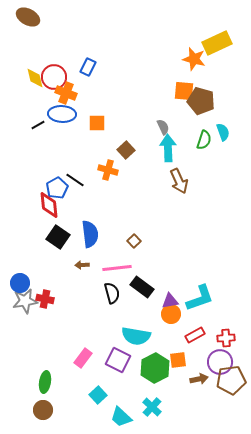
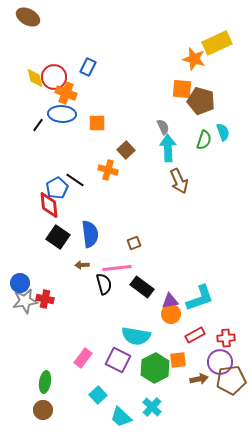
orange square at (184, 91): moved 2 px left, 2 px up
black line at (38, 125): rotated 24 degrees counterclockwise
brown square at (134, 241): moved 2 px down; rotated 24 degrees clockwise
black semicircle at (112, 293): moved 8 px left, 9 px up
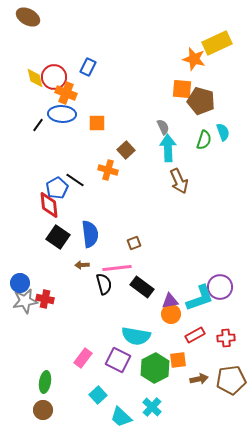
purple circle at (220, 362): moved 75 px up
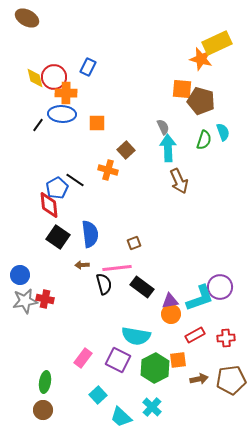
brown ellipse at (28, 17): moved 1 px left, 1 px down
orange star at (194, 59): moved 7 px right
orange cross at (66, 93): rotated 20 degrees counterclockwise
blue circle at (20, 283): moved 8 px up
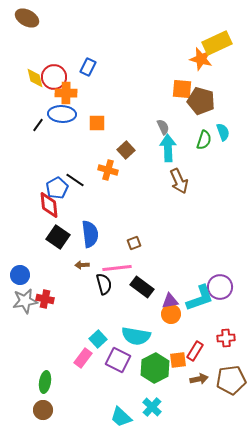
red rectangle at (195, 335): moved 16 px down; rotated 30 degrees counterclockwise
cyan square at (98, 395): moved 56 px up
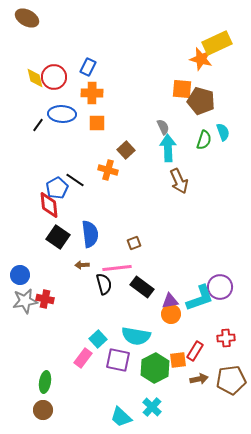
orange cross at (66, 93): moved 26 px right
purple square at (118, 360): rotated 15 degrees counterclockwise
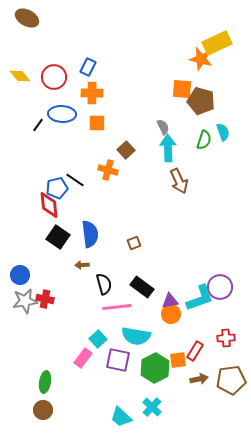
yellow diamond at (35, 78): moved 15 px left, 2 px up; rotated 25 degrees counterclockwise
blue pentagon at (57, 188): rotated 15 degrees clockwise
pink line at (117, 268): moved 39 px down
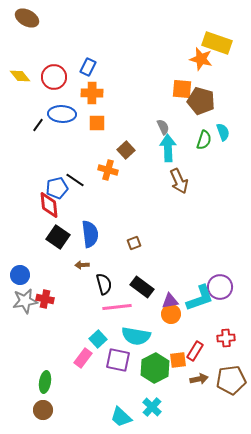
yellow rectangle at (217, 43): rotated 44 degrees clockwise
